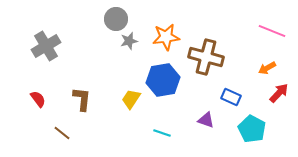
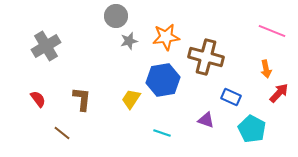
gray circle: moved 3 px up
orange arrow: moved 1 px left, 1 px down; rotated 72 degrees counterclockwise
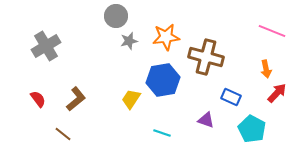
red arrow: moved 2 px left
brown L-shape: moved 6 px left; rotated 45 degrees clockwise
brown line: moved 1 px right, 1 px down
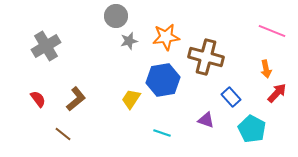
blue rectangle: rotated 24 degrees clockwise
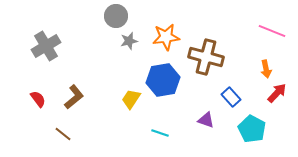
brown L-shape: moved 2 px left, 2 px up
cyan line: moved 2 px left
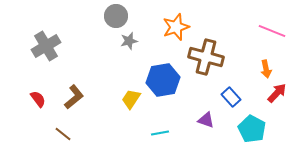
orange star: moved 10 px right, 10 px up; rotated 12 degrees counterclockwise
cyan line: rotated 30 degrees counterclockwise
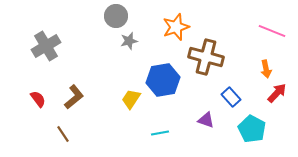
brown line: rotated 18 degrees clockwise
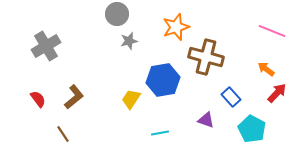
gray circle: moved 1 px right, 2 px up
orange arrow: rotated 138 degrees clockwise
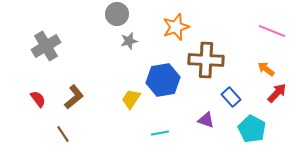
brown cross: moved 3 px down; rotated 12 degrees counterclockwise
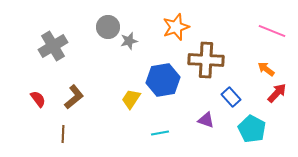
gray circle: moved 9 px left, 13 px down
gray cross: moved 7 px right
brown line: rotated 36 degrees clockwise
